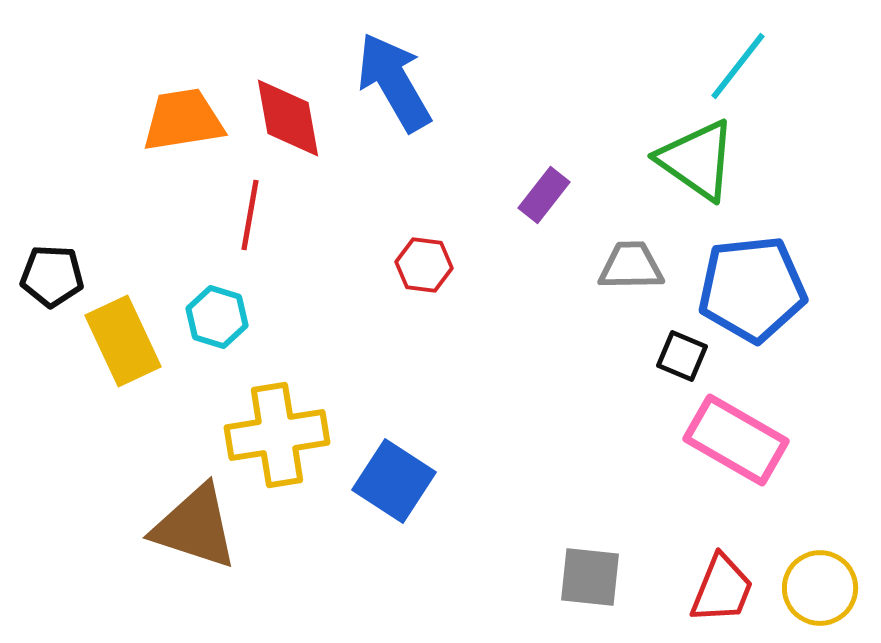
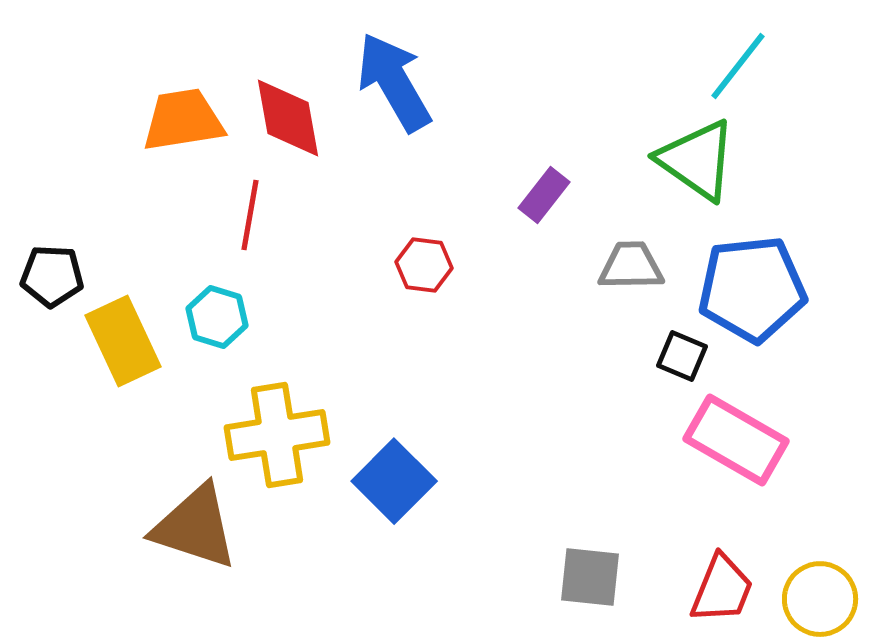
blue square: rotated 12 degrees clockwise
yellow circle: moved 11 px down
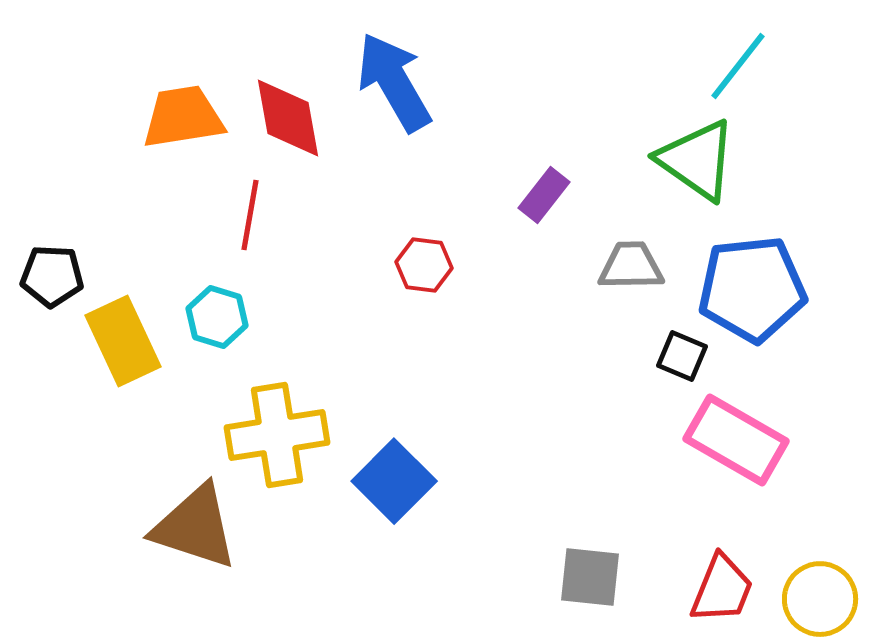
orange trapezoid: moved 3 px up
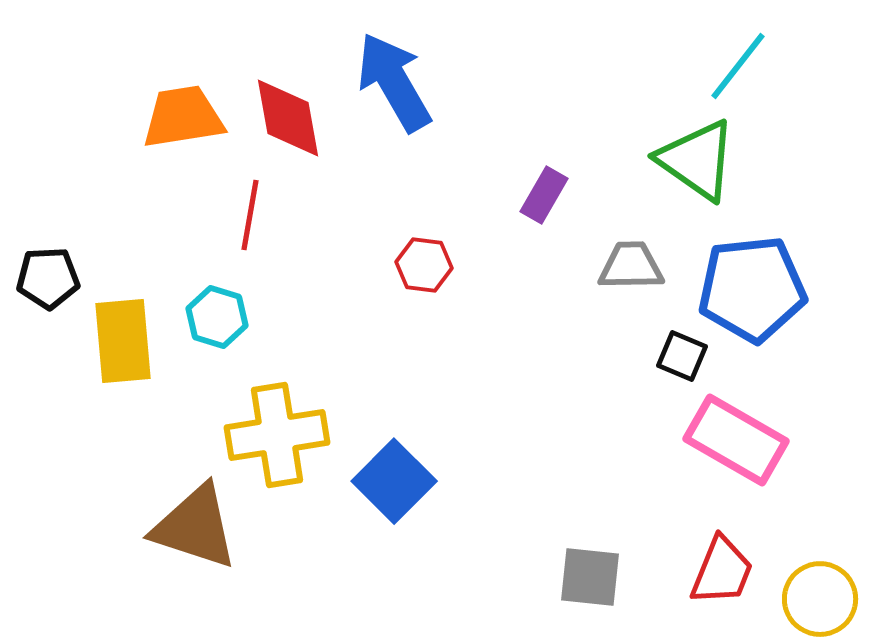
purple rectangle: rotated 8 degrees counterclockwise
black pentagon: moved 4 px left, 2 px down; rotated 6 degrees counterclockwise
yellow rectangle: rotated 20 degrees clockwise
red trapezoid: moved 18 px up
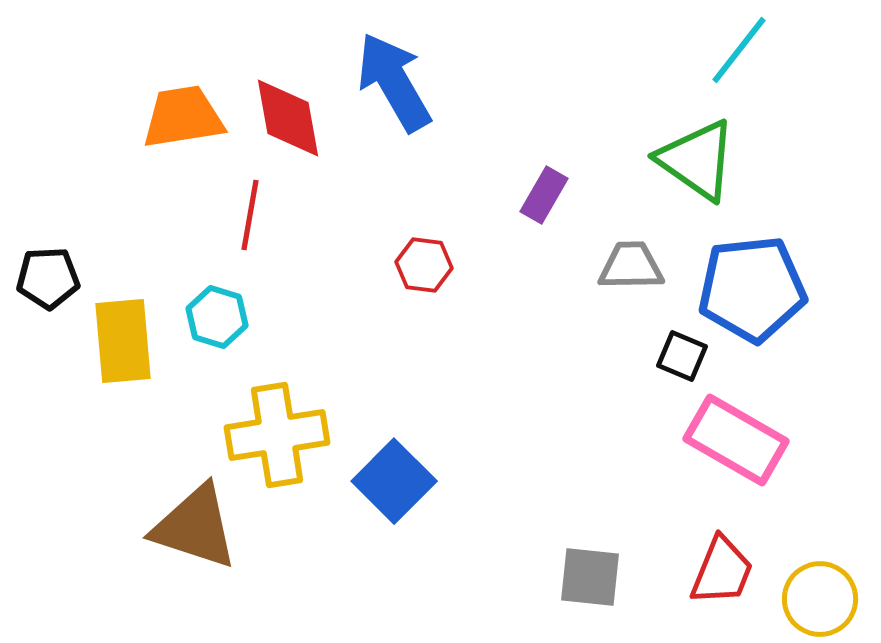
cyan line: moved 1 px right, 16 px up
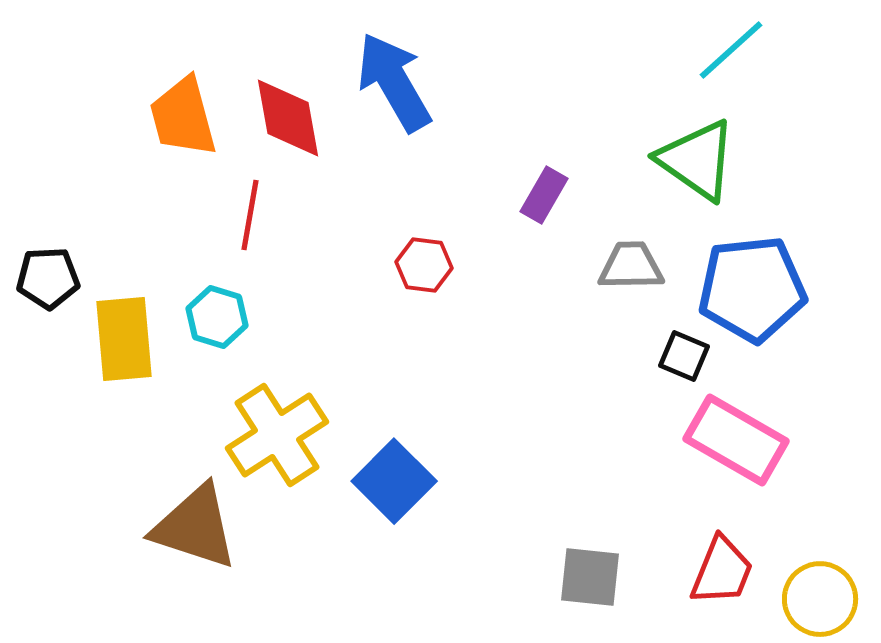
cyan line: moved 8 px left; rotated 10 degrees clockwise
orange trapezoid: rotated 96 degrees counterclockwise
yellow rectangle: moved 1 px right, 2 px up
black square: moved 2 px right
yellow cross: rotated 24 degrees counterclockwise
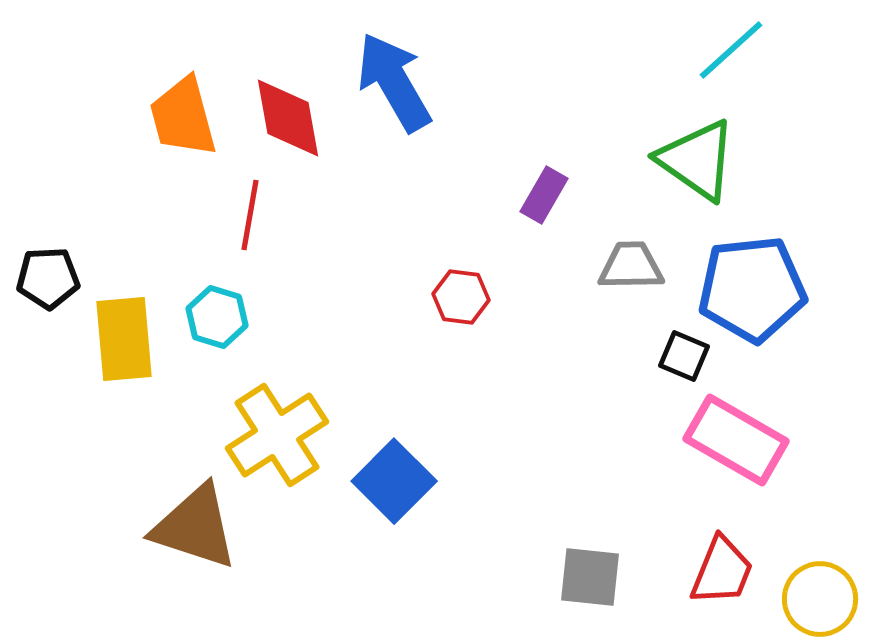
red hexagon: moved 37 px right, 32 px down
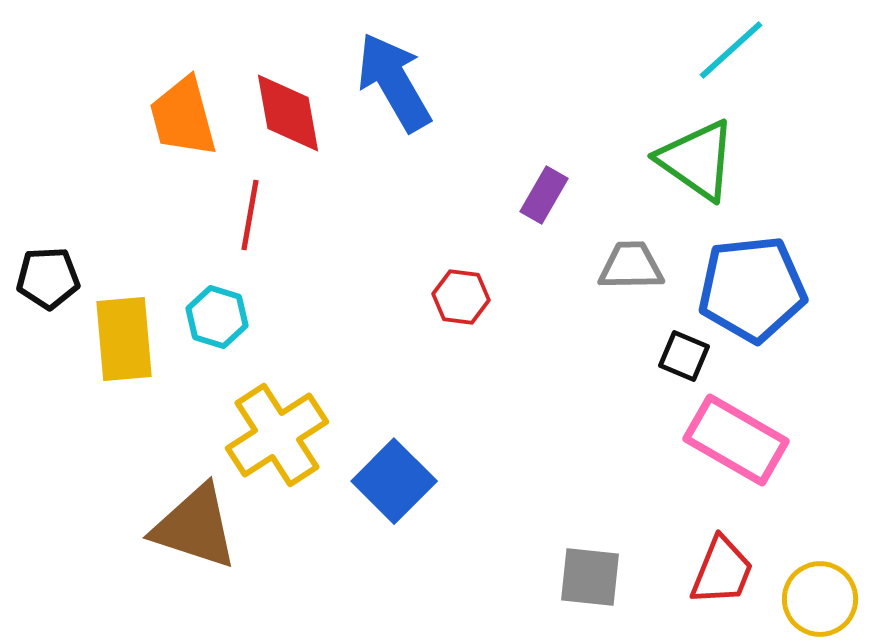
red diamond: moved 5 px up
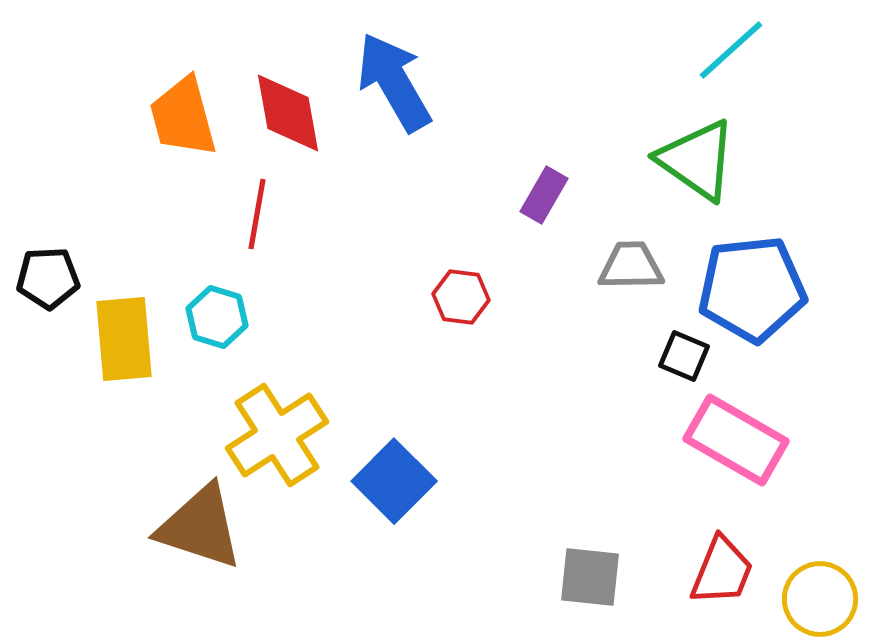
red line: moved 7 px right, 1 px up
brown triangle: moved 5 px right
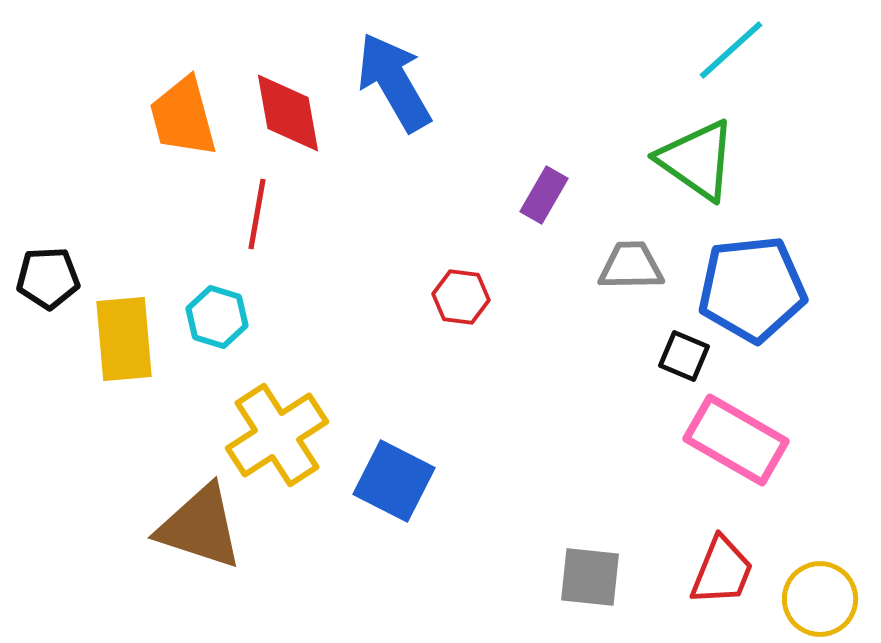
blue square: rotated 18 degrees counterclockwise
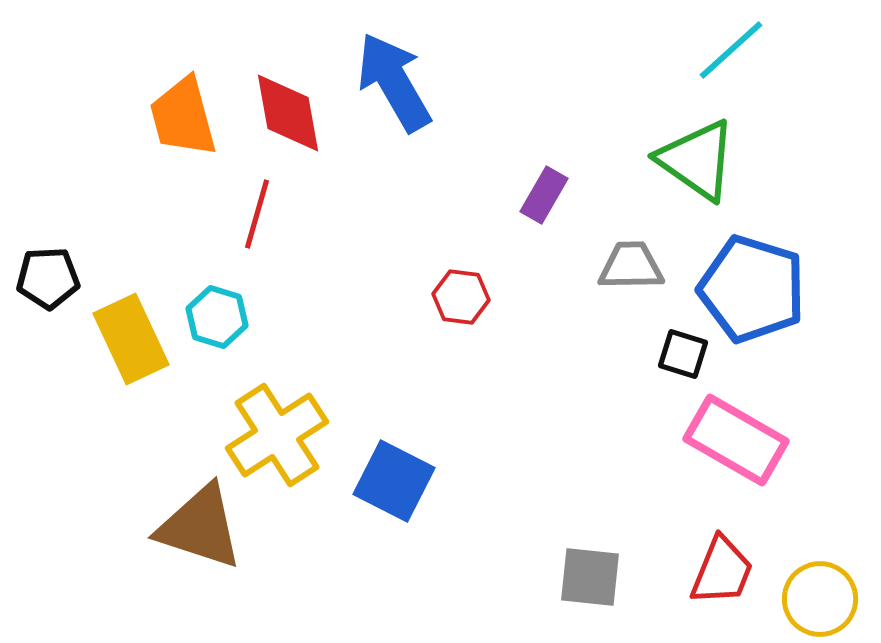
red line: rotated 6 degrees clockwise
blue pentagon: rotated 23 degrees clockwise
yellow rectangle: moved 7 px right; rotated 20 degrees counterclockwise
black square: moved 1 px left, 2 px up; rotated 6 degrees counterclockwise
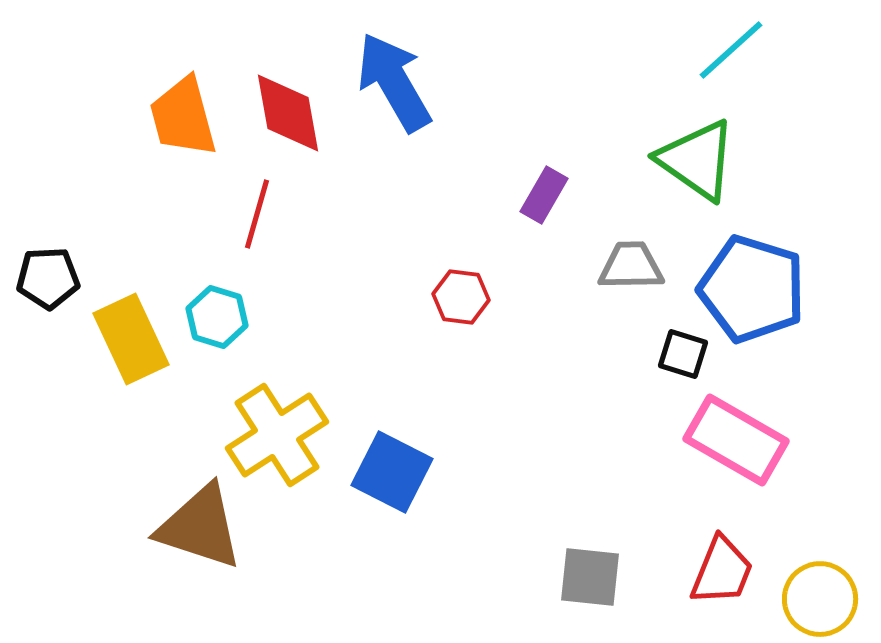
blue square: moved 2 px left, 9 px up
